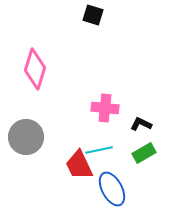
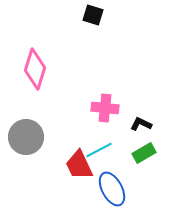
cyan line: rotated 16 degrees counterclockwise
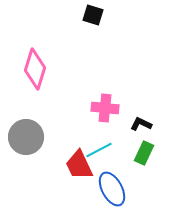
green rectangle: rotated 35 degrees counterclockwise
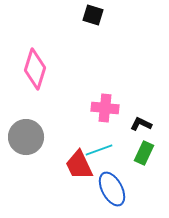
cyan line: rotated 8 degrees clockwise
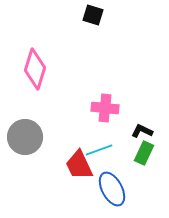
black L-shape: moved 1 px right, 7 px down
gray circle: moved 1 px left
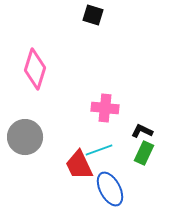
blue ellipse: moved 2 px left
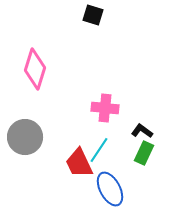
black L-shape: rotated 10 degrees clockwise
cyan line: rotated 36 degrees counterclockwise
red trapezoid: moved 2 px up
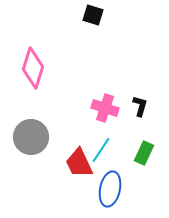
pink diamond: moved 2 px left, 1 px up
pink cross: rotated 12 degrees clockwise
black L-shape: moved 2 px left, 25 px up; rotated 70 degrees clockwise
gray circle: moved 6 px right
cyan line: moved 2 px right
blue ellipse: rotated 40 degrees clockwise
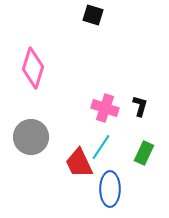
cyan line: moved 3 px up
blue ellipse: rotated 12 degrees counterclockwise
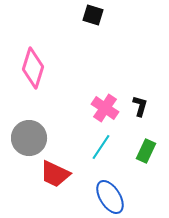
pink cross: rotated 16 degrees clockwise
gray circle: moved 2 px left, 1 px down
green rectangle: moved 2 px right, 2 px up
red trapezoid: moved 24 px left, 11 px down; rotated 40 degrees counterclockwise
blue ellipse: moved 8 px down; rotated 32 degrees counterclockwise
